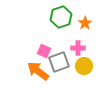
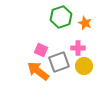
orange star: rotated 16 degrees counterclockwise
pink square: moved 3 px left, 1 px up
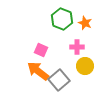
green hexagon: moved 1 px right, 2 px down; rotated 20 degrees counterclockwise
pink cross: moved 1 px left, 1 px up
gray square: moved 18 px down; rotated 20 degrees counterclockwise
yellow circle: moved 1 px right
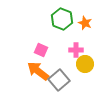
pink cross: moved 1 px left, 3 px down
yellow circle: moved 2 px up
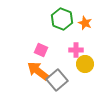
gray square: moved 2 px left
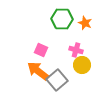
green hexagon: rotated 20 degrees counterclockwise
pink cross: rotated 16 degrees clockwise
yellow circle: moved 3 px left, 1 px down
